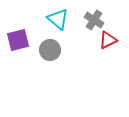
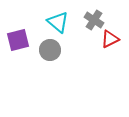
cyan triangle: moved 3 px down
red triangle: moved 2 px right, 1 px up
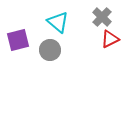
gray cross: moved 8 px right, 3 px up; rotated 12 degrees clockwise
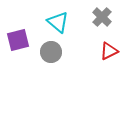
red triangle: moved 1 px left, 12 px down
gray circle: moved 1 px right, 2 px down
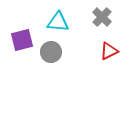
cyan triangle: rotated 35 degrees counterclockwise
purple square: moved 4 px right
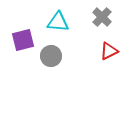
purple square: moved 1 px right
gray circle: moved 4 px down
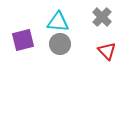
red triangle: moved 2 px left; rotated 48 degrees counterclockwise
gray circle: moved 9 px right, 12 px up
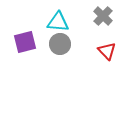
gray cross: moved 1 px right, 1 px up
purple square: moved 2 px right, 2 px down
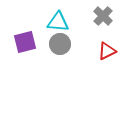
red triangle: rotated 48 degrees clockwise
